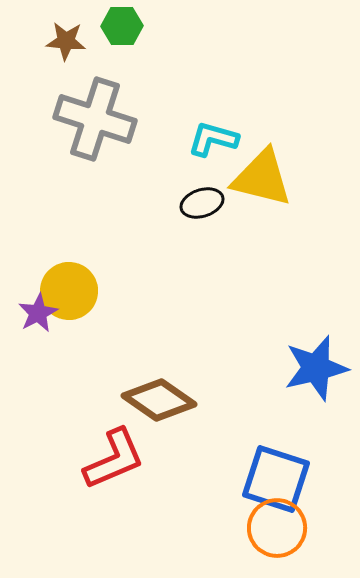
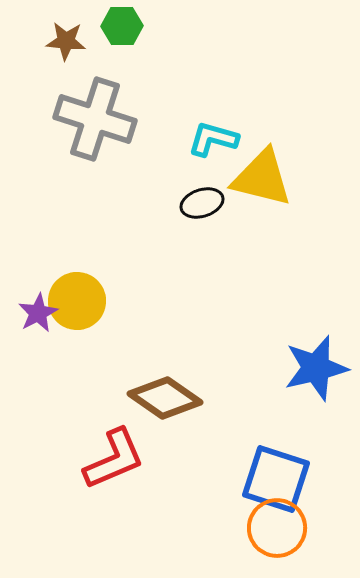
yellow circle: moved 8 px right, 10 px down
brown diamond: moved 6 px right, 2 px up
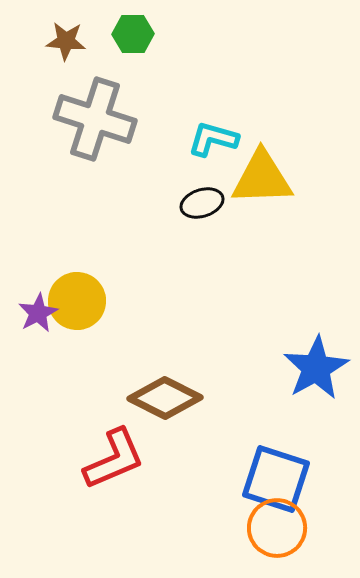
green hexagon: moved 11 px right, 8 px down
yellow triangle: rotated 16 degrees counterclockwise
blue star: rotated 16 degrees counterclockwise
brown diamond: rotated 8 degrees counterclockwise
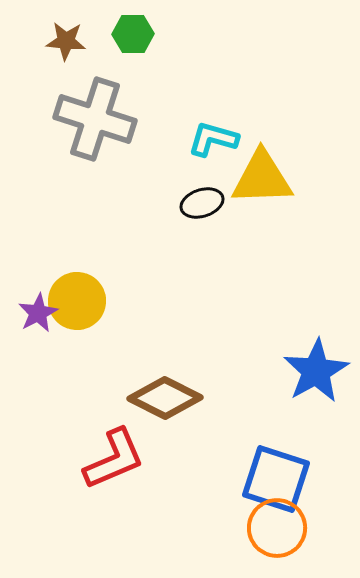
blue star: moved 3 px down
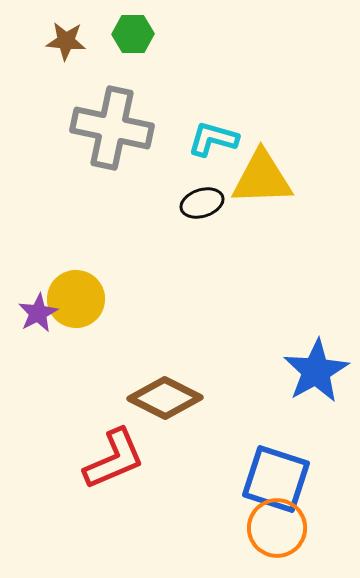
gray cross: moved 17 px right, 9 px down; rotated 6 degrees counterclockwise
yellow circle: moved 1 px left, 2 px up
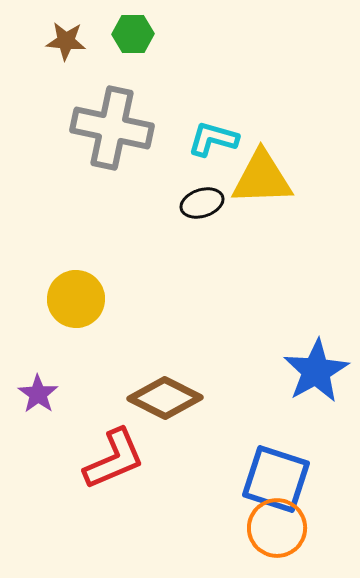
purple star: moved 81 px down; rotated 9 degrees counterclockwise
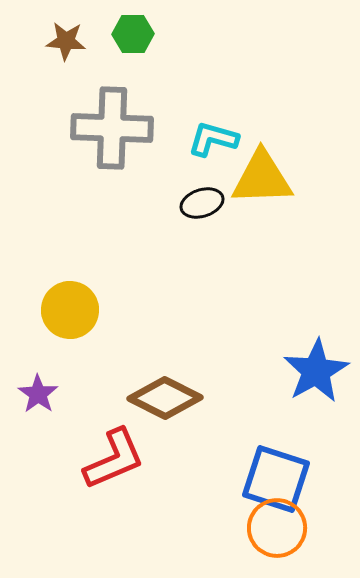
gray cross: rotated 10 degrees counterclockwise
yellow circle: moved 6 px left, 11 px down
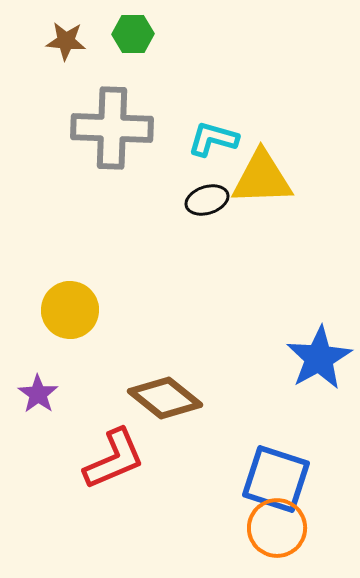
black ellipse: moved 5 px right, 3 px up
blue star: moved 3 px right, 13 px up
brown diamond: rotated 12 degrees clockwise
